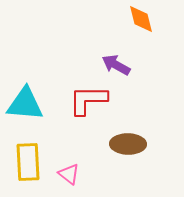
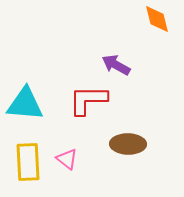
orange diamond: moved 16 px right
pink triangle: moved 2 px left, 15 px up
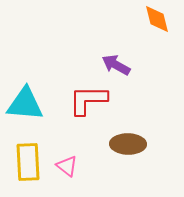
pink triangle: moved 7 px down
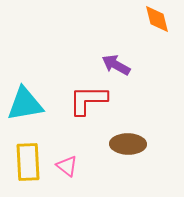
cyan triangle: rotated 15 degrees counterclockwise
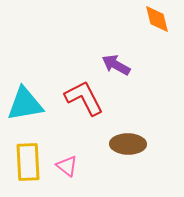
red L-shape: moved 4 px left, 2 px up; rotated 63 degrees clockwise
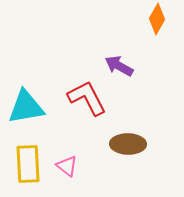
orange diamond: rotated 44 degrees clockwise
purple arrow: moved 3 px right, 1 px down
red L-shape: moved 3 px right
cyan triangle: moved 1 px right, 3 px down
yellow rectangle: moved 2 px down
